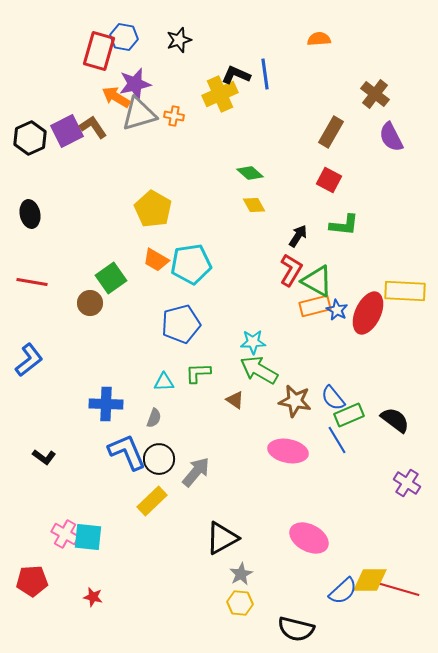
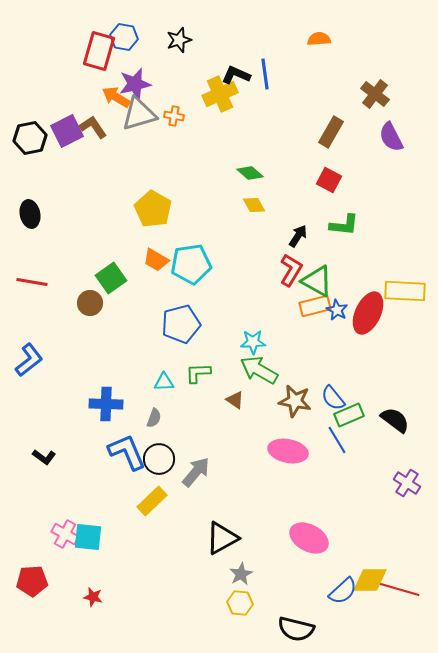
black hexagon at (30, 138): rotated 12 degrees clockwise
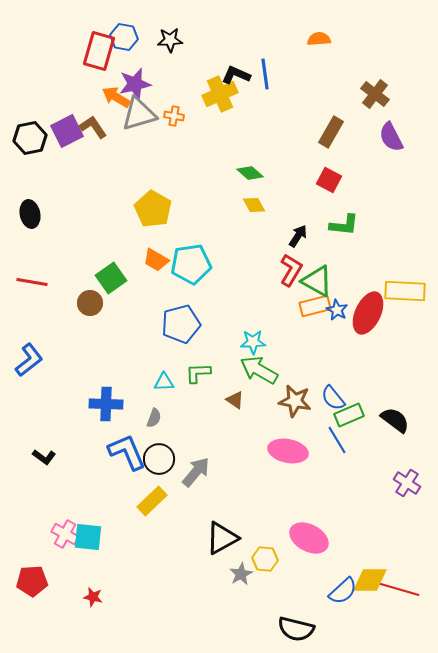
black star at (179, 40): moved 9 px left; rotated 15 degrees clockwise
yellow hexagon at (240, 603): moved 25 px right, 44 px up
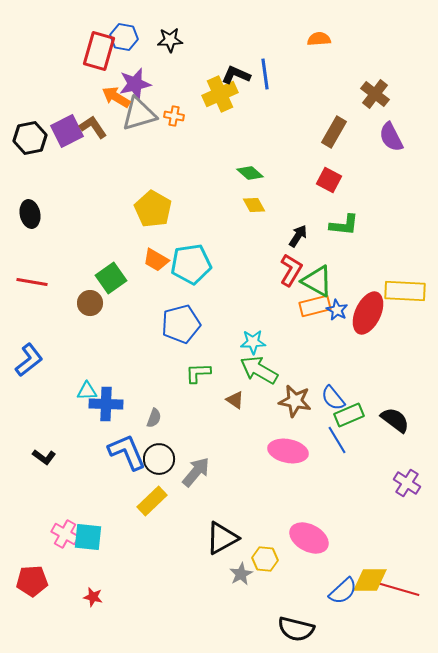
brown rectangle at (331, 132): moved 3 px right
cyan triangle at (164, 382): moved 77 px left, 9 px down
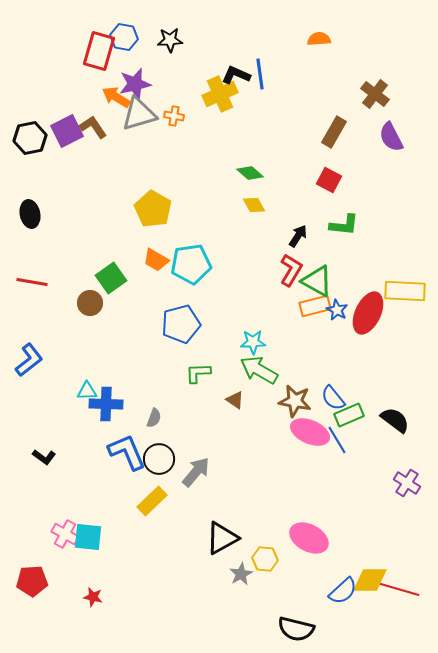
blue line at (265, 74): moved 5 px left
pink ellipse at (288, 451): moved 22 px right, 19 px up; rotated 12 degrees clockwise
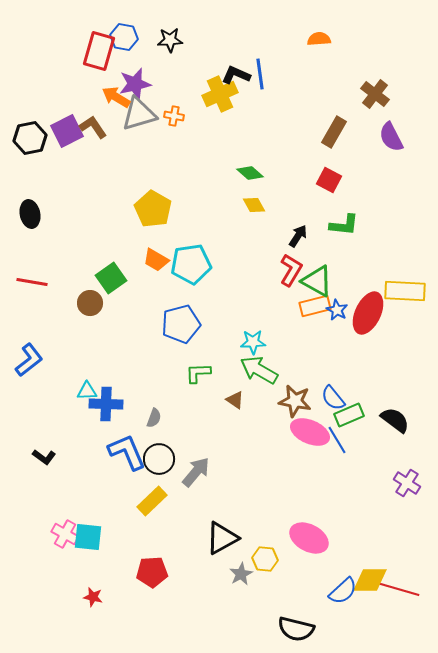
red pentagon at (32, 581): moved 120 px right, 9 px up
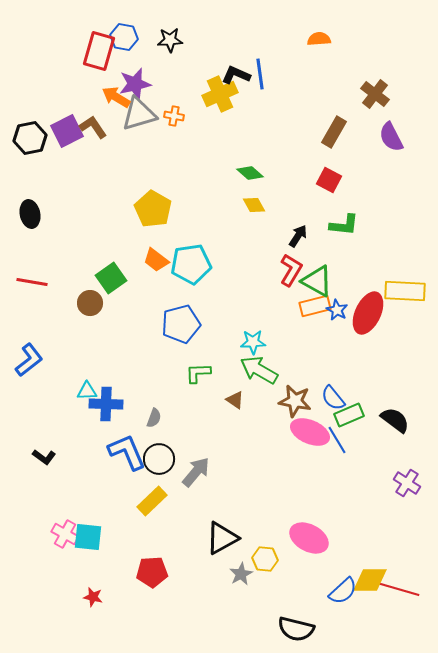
orange trapezoid at (156, 260): rotated 8 degrees clockwise
